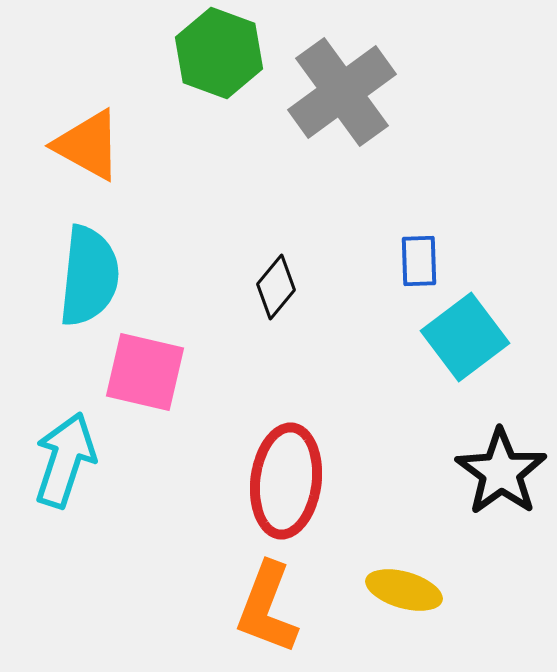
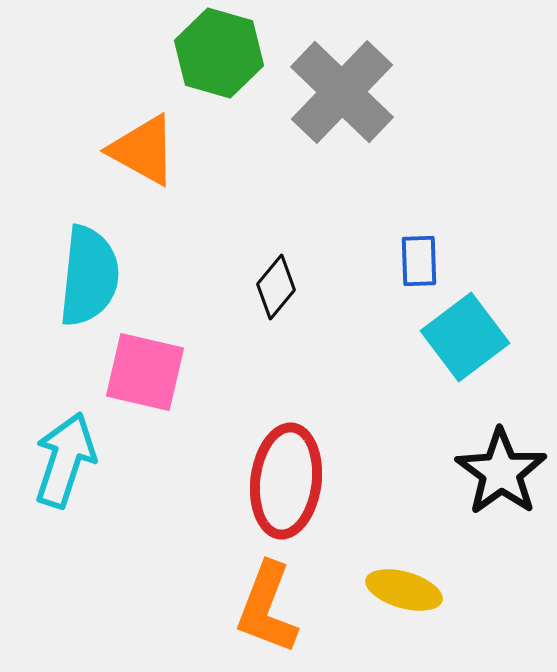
green hexagon: rotated 4 degrees counterclockwise
gray cross: rotated 10 degrees counterclockwise
orange triangle: moved 55 px right, 5 px down
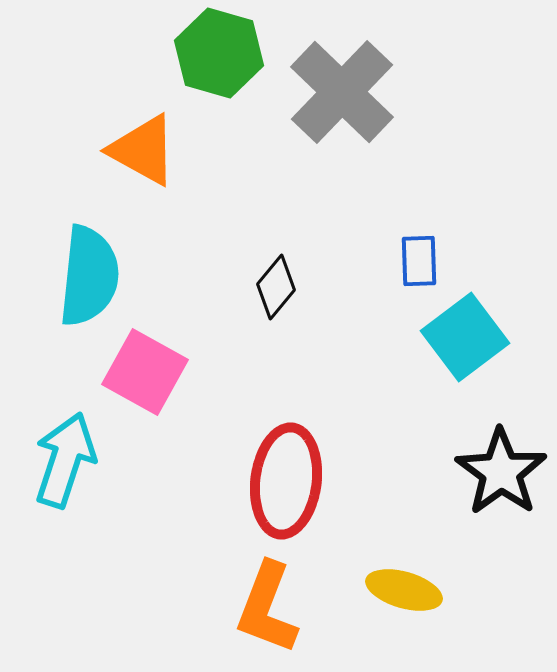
pink square: rotated 16 degrees clockwise
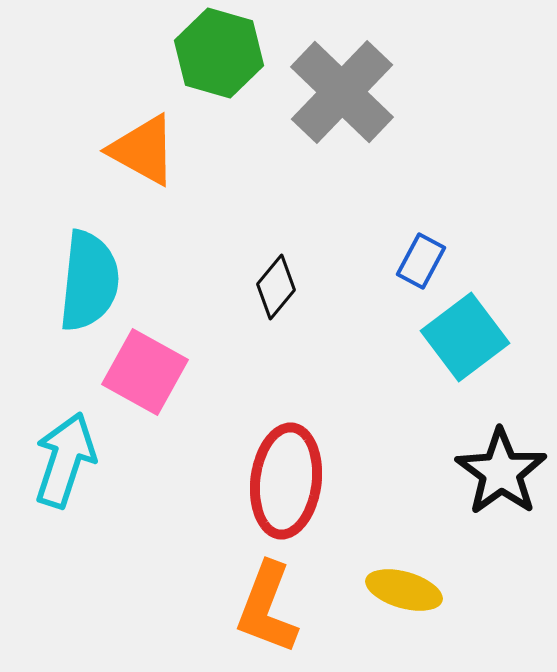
blue rectangle: moved 2 px right; rotated 30 degrees clockwise
cyan semicircle: moved 5 px down
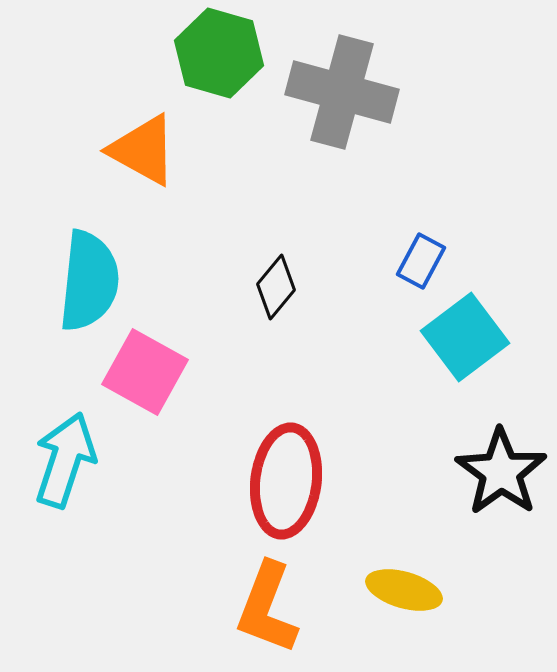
gray cross: rotated 29 degrees counterclockwise
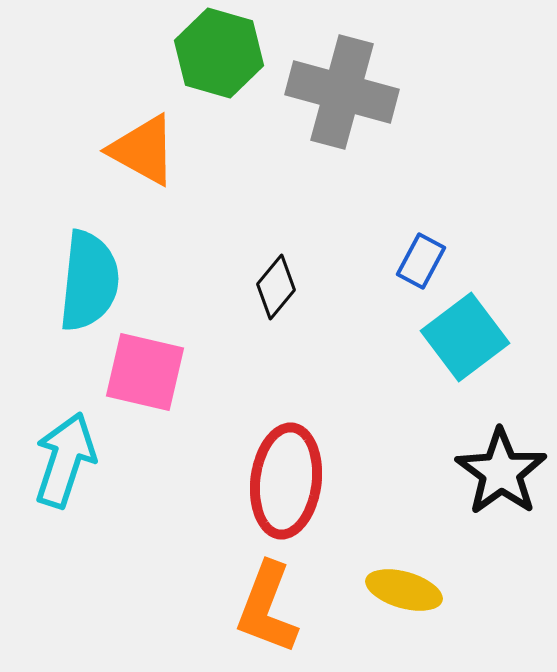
pink square: rotated 16 degrees counterclockwise
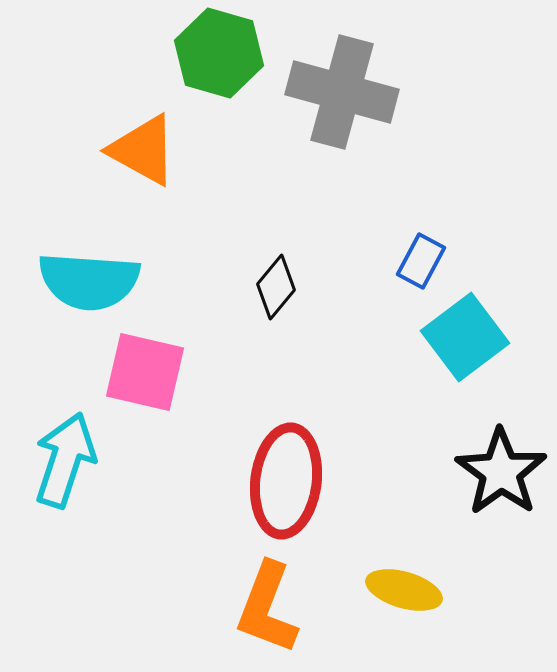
cyan semicircle: rotated 88 degrees clockwise
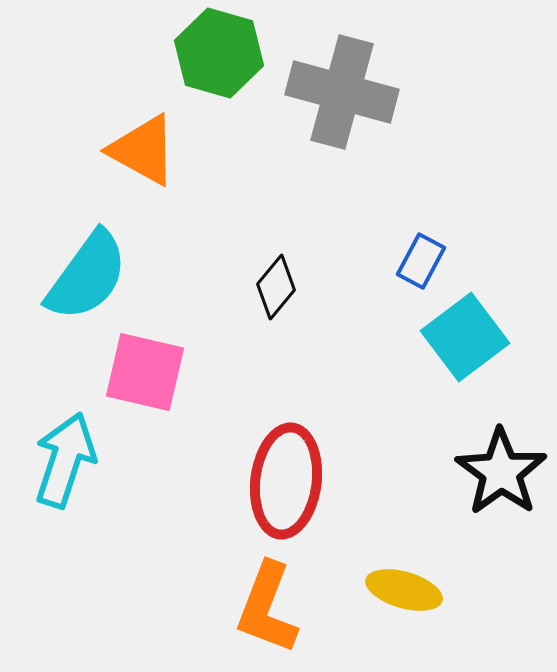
cyan semicircle: moved 2 px left, 5 px up; rotated 58 degrees counterclockwise
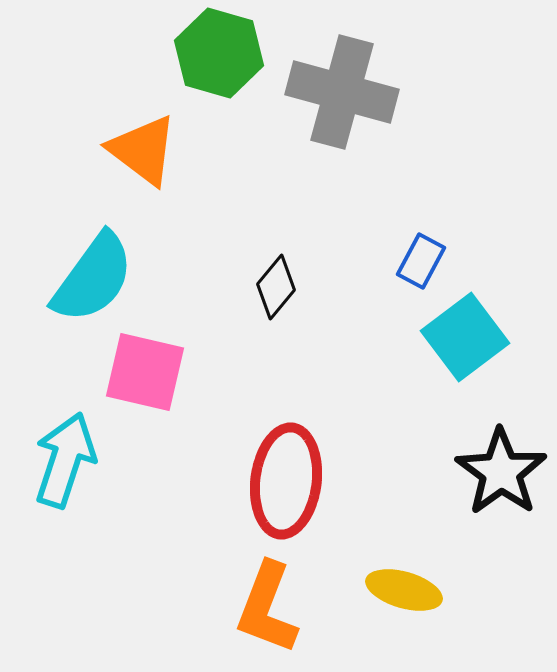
orange triangle: rotated 8 degrees clockwise
cyan semicircle: moved 6 px right, 2 px down
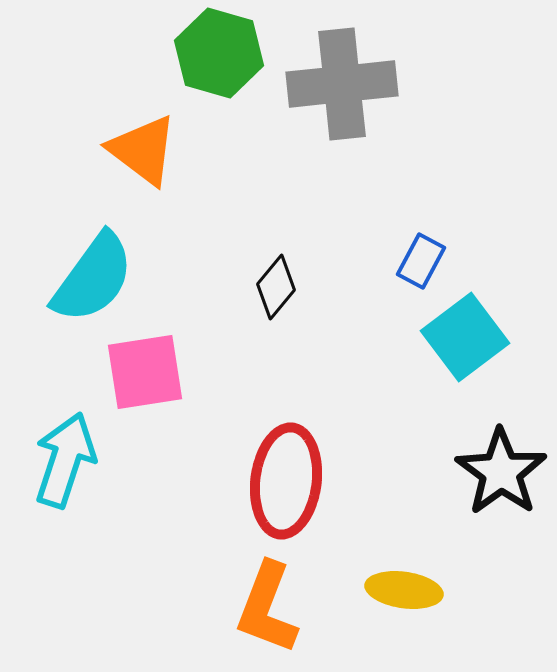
gray cross: moved 8 px up; rotated 21 degrees counterclockwise
pink square: rotated 22 degrees counterclockwise
yellow ellipse: rotated 8 degrees counterclockwise
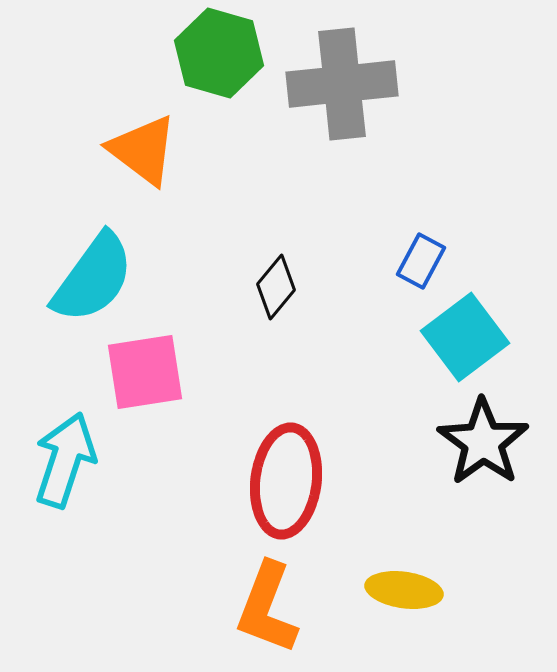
black star: moved 18 px left, 30 px up
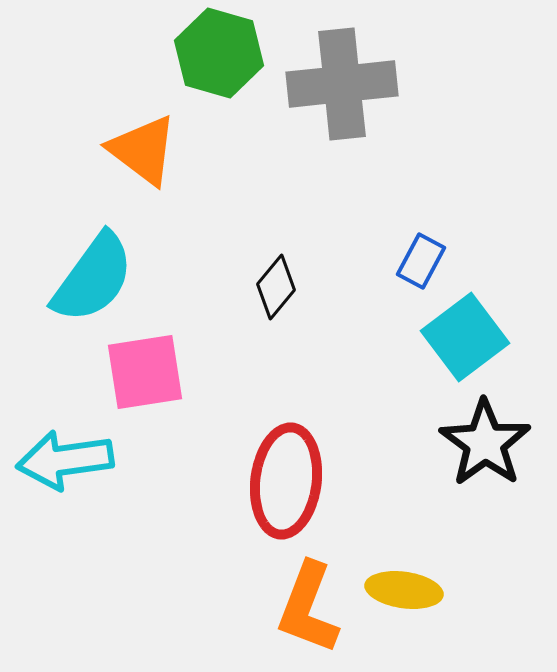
black star: moved 2 px right, 1 px down
cyan arrow: rotated 116 degrees counterclockwise
orange L-shape: moved 41 px right
